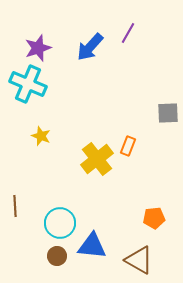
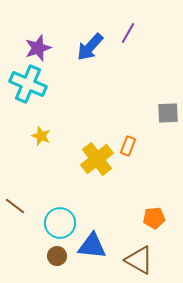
brown line: rotated 50 degrees counterclockwise
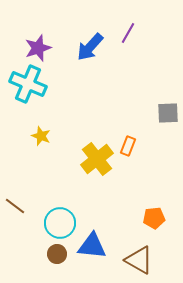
brown circle: moved 2 px up
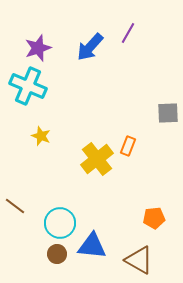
cyan cross: moved 2 px down
